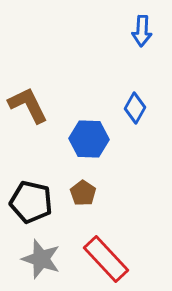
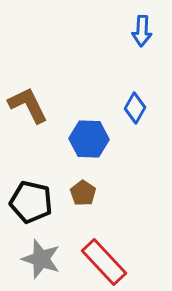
red rectangle: moved 2 px left, 3 px down
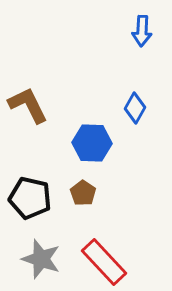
blue hexagon: moved 3 px right, 4 px down
black pentagon: moved 1 px left, 4 px up
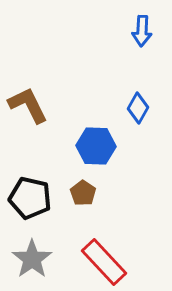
blue diamond: moved 3 px right
blue hexagon: moved 4 px right, 3 px down
gray star: moved 9 px left; rotated 18 degrees clockwise
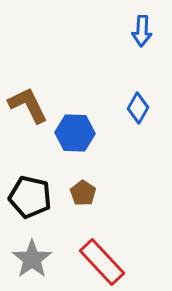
blue hexagon: moved 21 px left, 13 px up
black pentagon: moved 1 px up
red rectangle: moved 2 px left
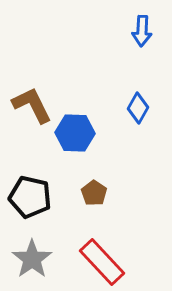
brown L-shape: moved 4 px right
brown pentagon: moved 11 px right
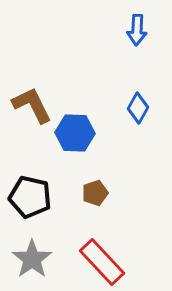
blue arrow: moved 5 px left, 1 px up
brown pentagon: moved 1 px right; rotated 20 degrees clockwise
